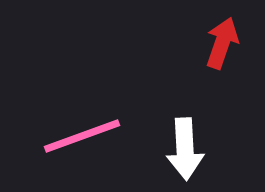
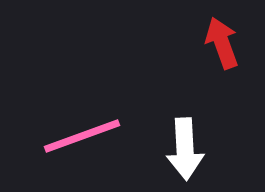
red arrow: rotated 39 degrees counterclockwise
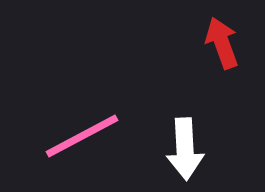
pink line: rotated 8 degrees counterclockwise
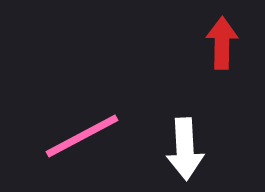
red arrow: rotated 21 degrees clockwise
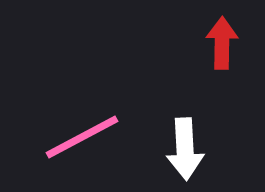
pink line: moved 1 px down
